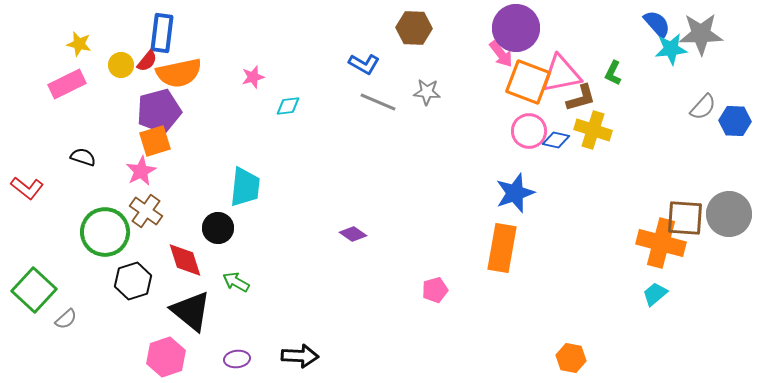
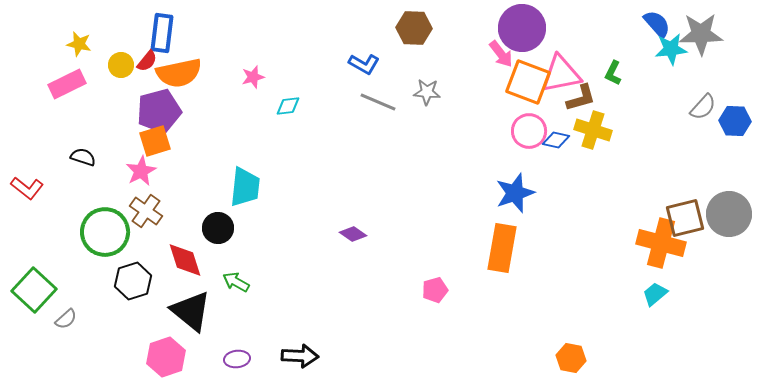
purple circle at (516, 28): moved 6 px right
brown square at (685, 218): rotated 18 degrees counterclockwise
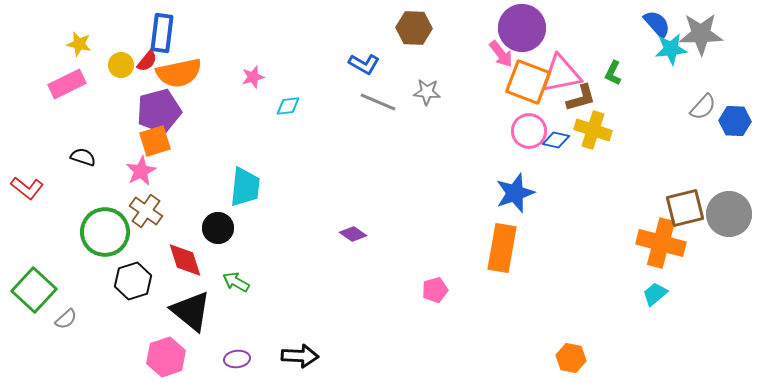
brown square at (685, 218): moved 10 px up
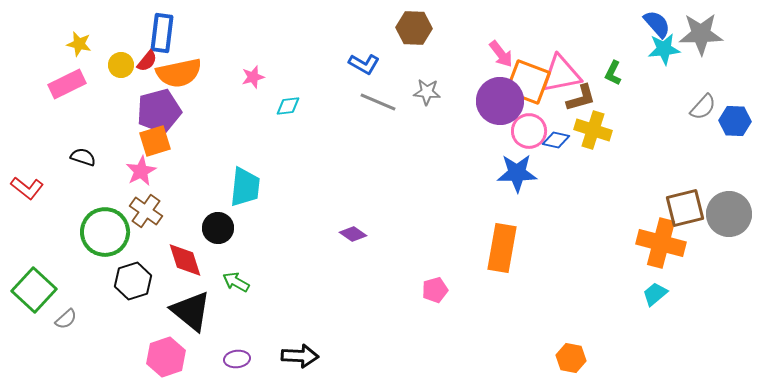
purple circle at (522, 28): moved 22 px left, 73 px down
cyan star at (671, 49): moved 7 px left
blue star at (515, 193): moved 2 px right, 20 px up; rotated 18 degrees clockwise
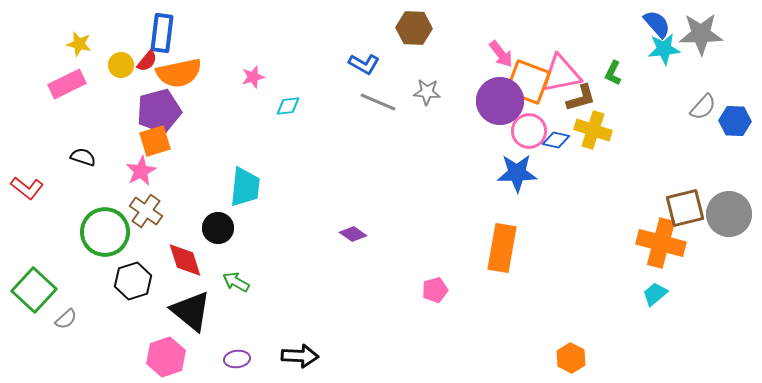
orange hexagon at (571, 358): rotated 16 degrees clockwise
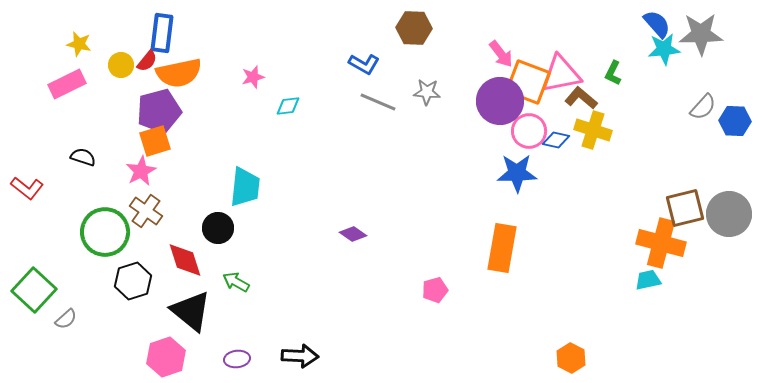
brown L-shape at (581, 98): rotated 124 degrees counterclockwise
cyan trapezoid at (655, 294): moved 7 px left, 14 px up; rotated 28 degrees clockwise
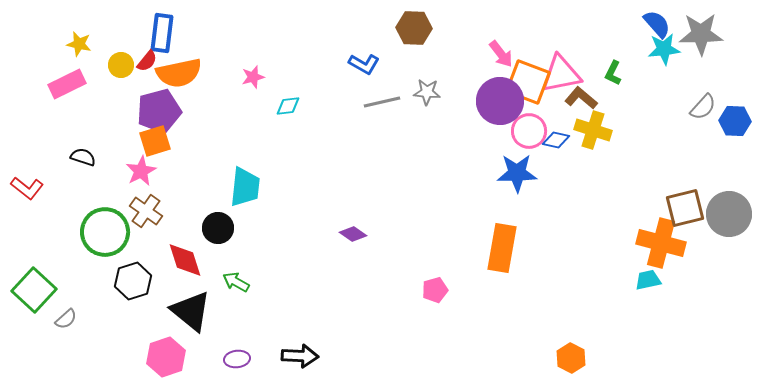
gray line at (378, 102): moved 4 px right; rotated 36 degrees counterclockwise
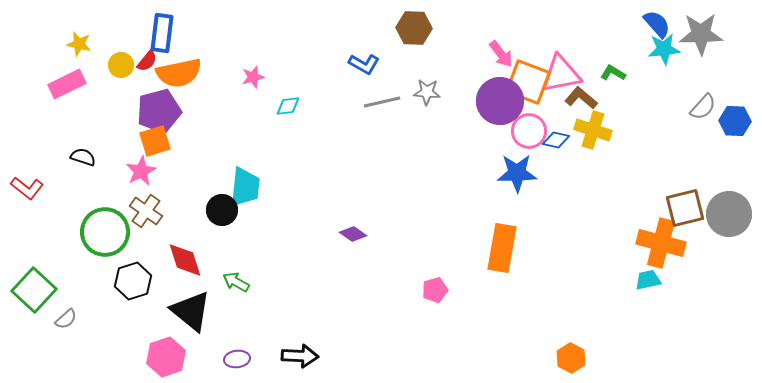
green L-shape at (613, 73): rotated 95 degrees clockwise
black circle at (218, 228): moved 4 px right, 18 px up
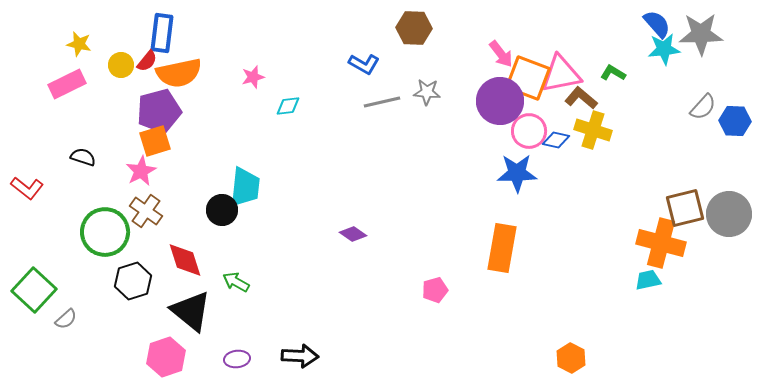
orange square at (528, 82): moved 4 px up
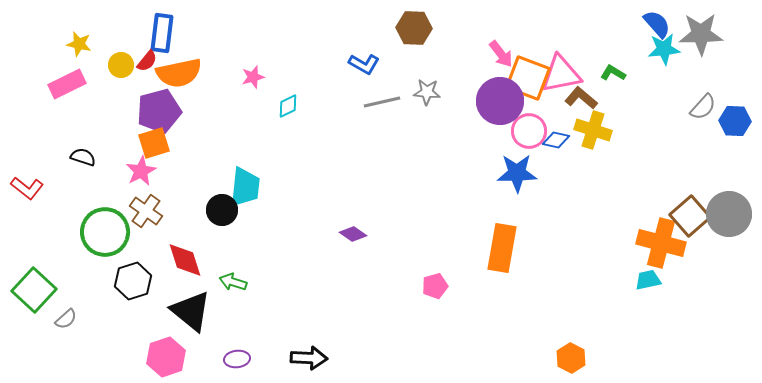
cyan diamond at (288, 106): rotated 20 degrees counterclockwise
orange square at (155, 141): moved 1 px left, 2 px down
brown square at (685, 208): moved 5 px right, 8 px down; rotated 27 degrees counterclockwise
green arrow at (236, 282): moved 3 px left; rotated 12 degrees counterclockwise
pink pentagon at (435, 290): moved 4 px up
black arrow at (300, 356): moved 9 px right, 2 px down
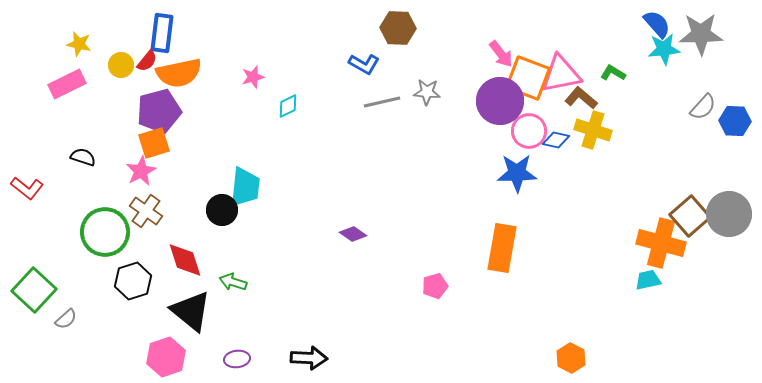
brown hexagon at (414, 28): moved 16 px left
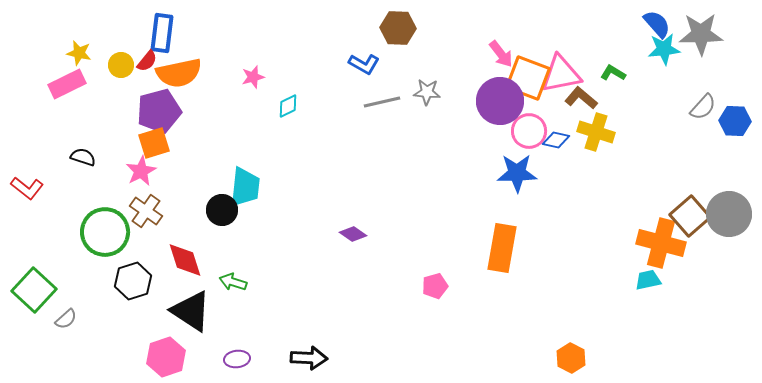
yellow star at (79, 44): moved 9 px down
yellow cross at (593, 130): moved 3 px right, 2 px down
black triangle at (191, 311): rotated 6 degrees counterclockwise
